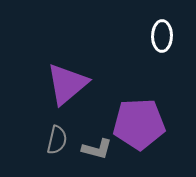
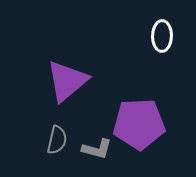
purple triangle: moved 3 px up
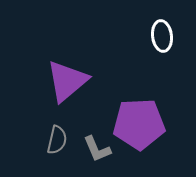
white ellipse: rotated 8 degrees counterclockwise
gray L-shape: rotated 52 degrees clockwise
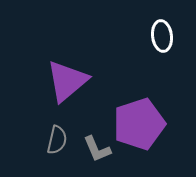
purple pentagon: rotated 15 degrees counterclockwise
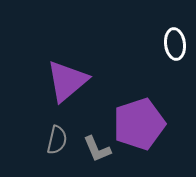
white ellipse: moved 13 px right, 8 px down
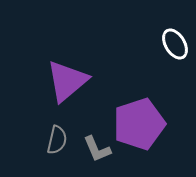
white ellipse: rotated 24 degrees counterclockwise
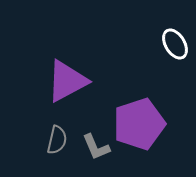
purple triangle: rotated 12 degrees clockwise
gray L-shape: moved 1 px left, 2 px up
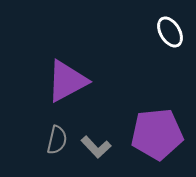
white ellipse: moved 5 px left, 12 px up
purple pentagon: moved 18 px right, 10 px down; rotated 12 degrees clockwise
gray L-shape: rotated 20 degrees counterclockwise
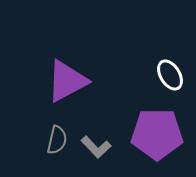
white ellipse: moved 43 px down
purple pentagon: rotated 6 degrees clockwise
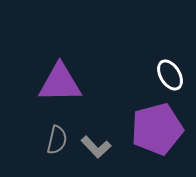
purple triangle: moved 7 px left, 2 px down; rotated 27 degrees clockwise
purple pentagon: moved 5 px up; rotated 15 degrees counterclockwise
